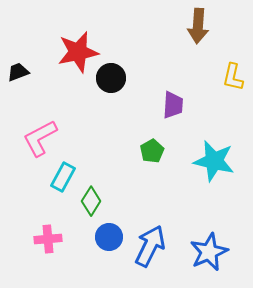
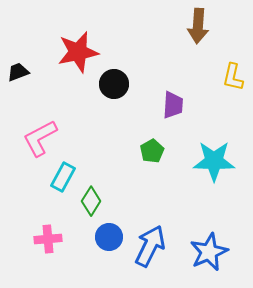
black circle: moved 3 px right, 6 px down
cyan star: rotated 12 degrees counterclockwise
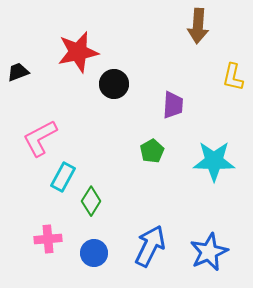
blue circle: moved 15 px left, 16 px down
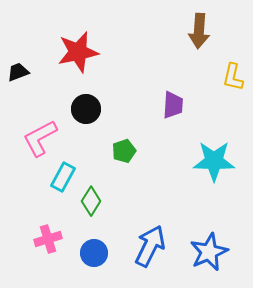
brown arrow: moved 1 px right, 5 px down
black circle: moved 28 px left, 25 px down
green pentagon: moved 28 px left; rotated 10 degrees clockwise
pink cross: rotated 12 degrees counterclockwise
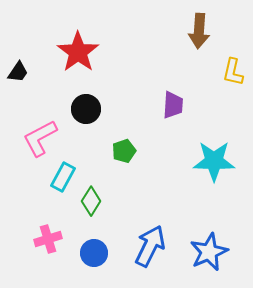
red star: rotated 24 degrees counterclockwise
black trapezoid: rotated 145 degrees clockwise
yellow L-shape: moved 5 px up
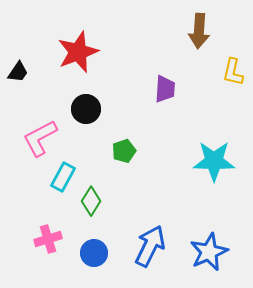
red star: rotated 15 degrees clockwise
purple trapezoid: moved 8 px left, 16 px up
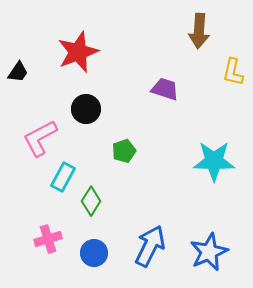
purple trapezoid: rotated 76 degrees counterclockwise
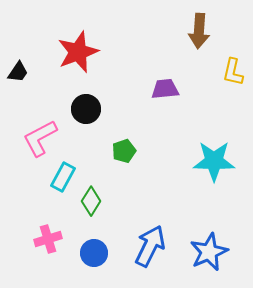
purple trapezoid: rotated 24 degrees counterclockwise
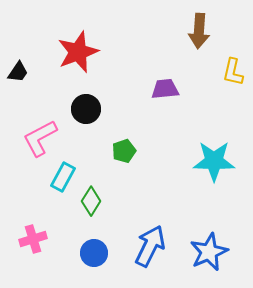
pink cross: moved 15 px left
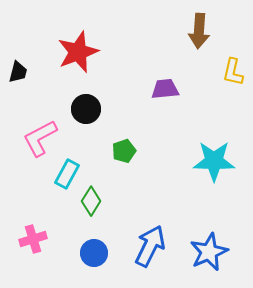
black trapezoid: rotated 20 degrees counterclockwise
cyan rectangle: moved 4 px right, 3 px up
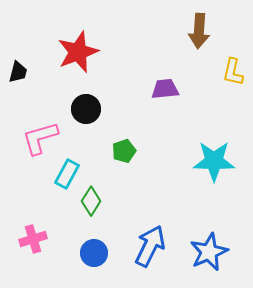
pink L-shape: rotated 12 degrees clockwise
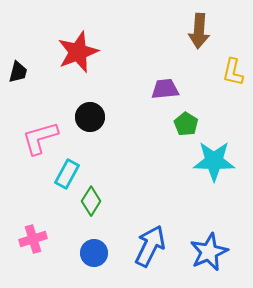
black circle: moved 4 px right, 8 px down
green pentagon: moved 62 px right, 27 px up; rotated 20 degrees counterclockwise
